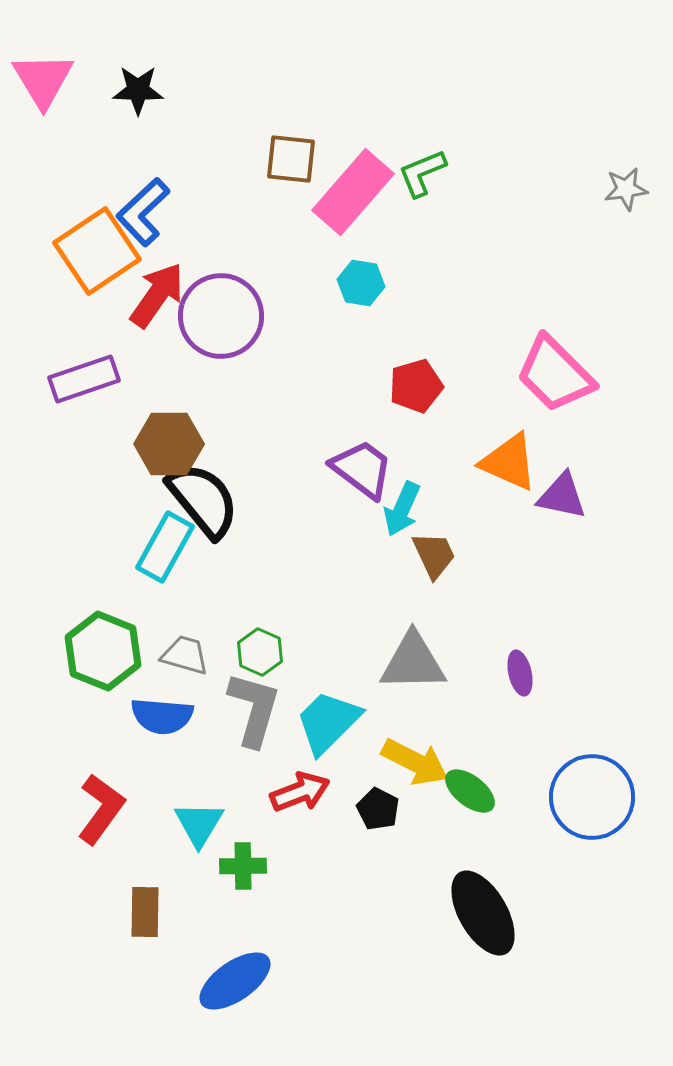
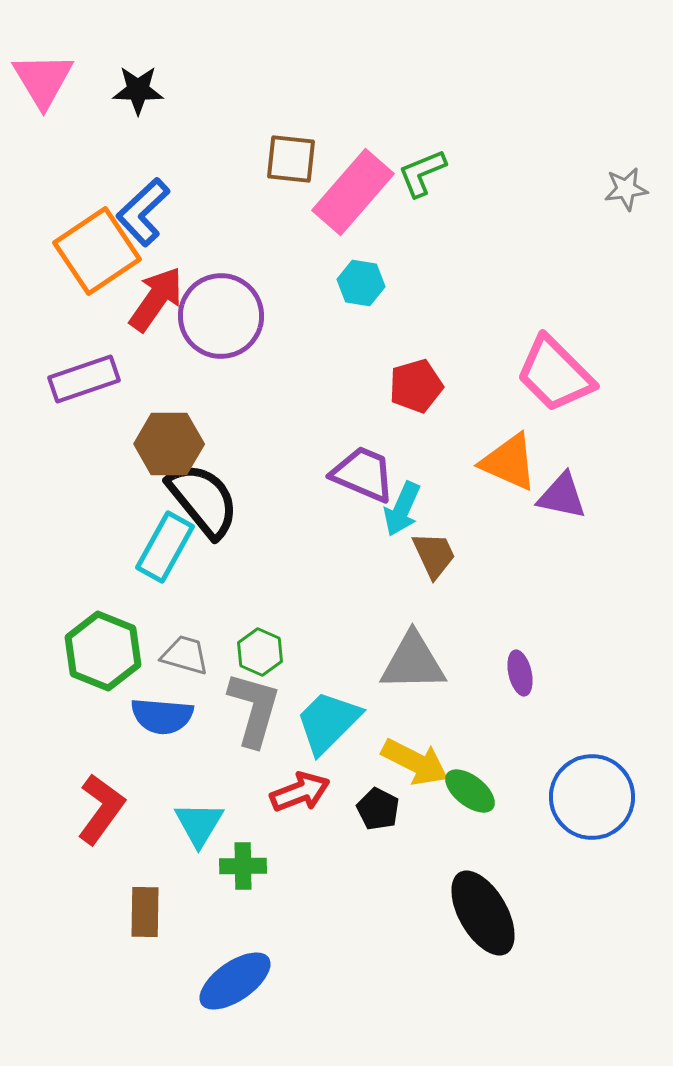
red arrow at (157, 295): moved 1 px left, 4 px down
purple trapezoid at (362, 469): moved 1 px right, 5 px down; rotated 14 degrees counterclockwise
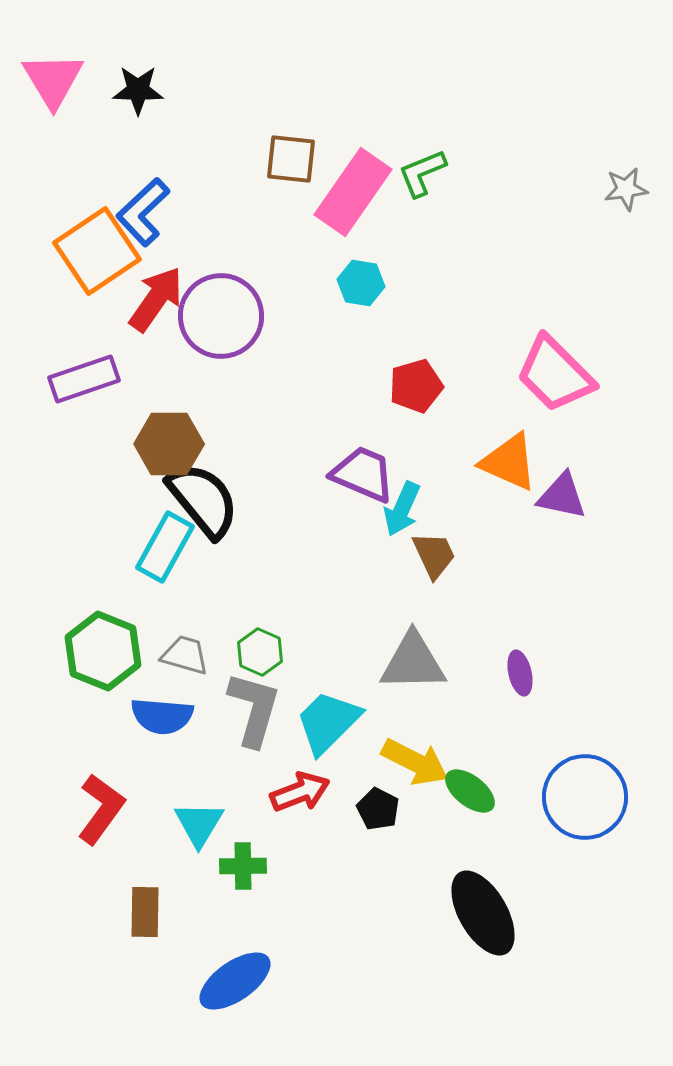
pink triangle at (43, 80): moved 10 px right
pink rectangle at (353, 192): rotated 6 degrees counterclockwise
blue circle at (592, 797): moved 7 px left
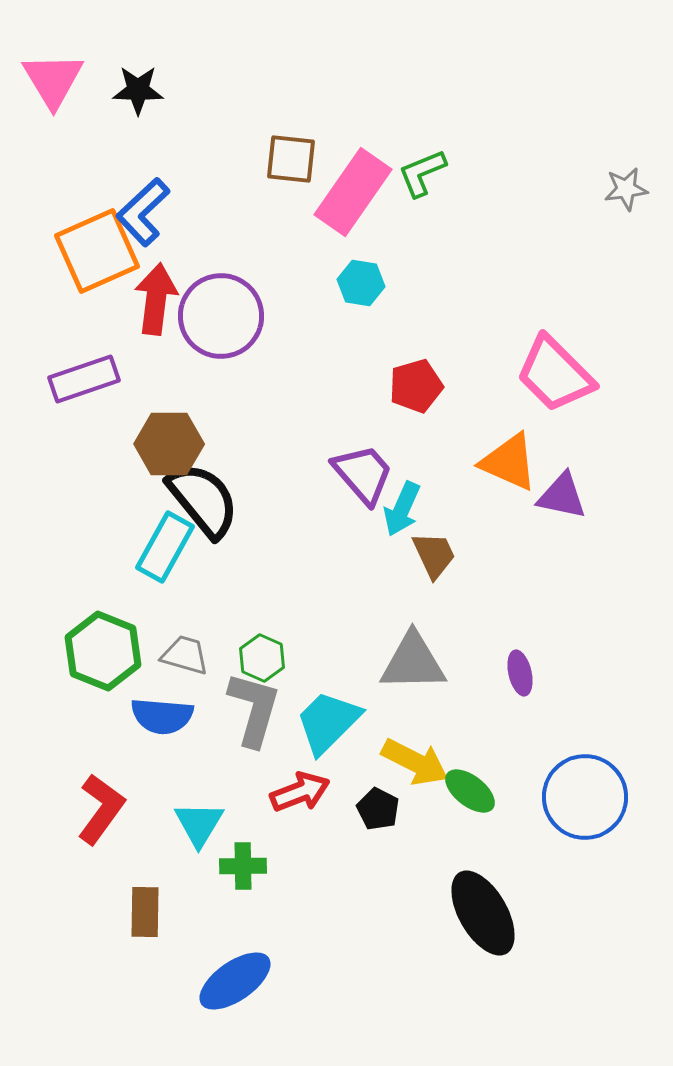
orange square at (97, 251): rotated 10 degrees clockwise
red arrow at (156, 299): rotated 28 degrees counterclockwise
purple trapezoid at (363, 474): rotated 26 degrees clockwise
green hexagon at (260, 652): moved 2 px right, 6 px down
